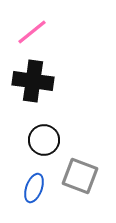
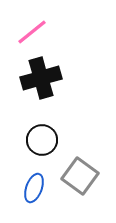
black cross: moved 8 px right, 3 px up; rotated 24 degrees counterclockwise
black circle: moved 2 px left
gray square: rotated 15 degrees clockwise
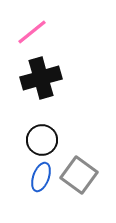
gray square: moved 1 px left, 1 px up
blue ellipse: moved 7 px right, 11 px up
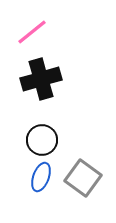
black cross: moved 1 px down
gray square: moved 4 px right, 3 px down
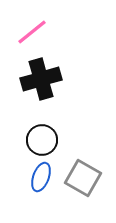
gray square: rotated 6 degrees counterclockwise
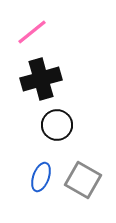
black circle: moved 15 px right, 15 px up
gray square: moved 2 px down
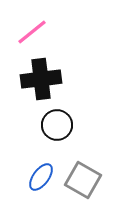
black cross: rotated 9 degrees clockwise
blue ellipse: rotated 16 degrees clockwise
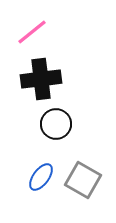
black circle: moved 1 px left, 1 px up
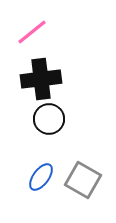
black circle: moved 7 px left, 5 px up
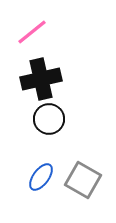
black cross: rotated 6 degrees counterclockwise
